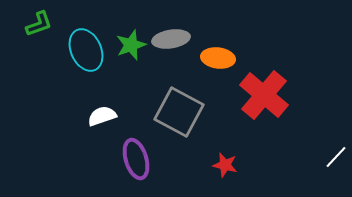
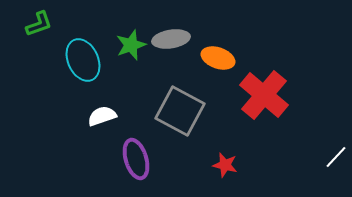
cyan ellipse: moved 3 px left, 10 px down
orange ellipse: rotated 12 degrees clockwise
gray square: moved 1 px right, 1 px up
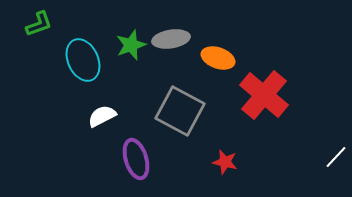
white semicircle: rotated 8 degrees counterclockwise
red star: moved 3 px up
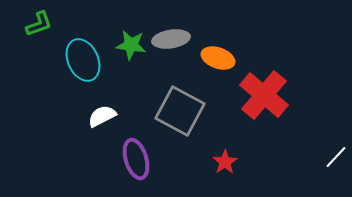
green star: rotated 28 degrees clockwise
red star: rotated 25 degrees clockwise
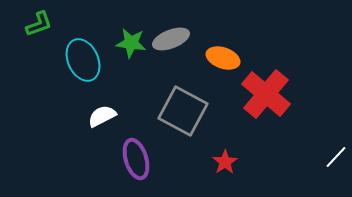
gray ellipse: rotated 12 degrees counterclockwise
green star: moved 2 px up
orange ellipse: moved 5 px right
red cross: moved 2 px right, 1 px up
gray square: moved 3 px right
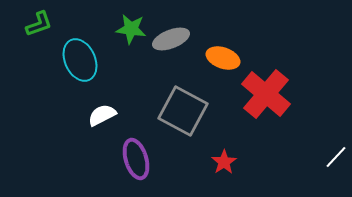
green star: moved 14 px up
cyan ellipse: moved 3 px left
white semicircle: moved 1 px up
red star: moved 1 px left
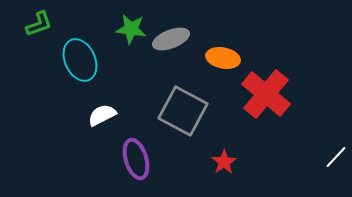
orange ellipse: rotated 8 degrees counterclockwise
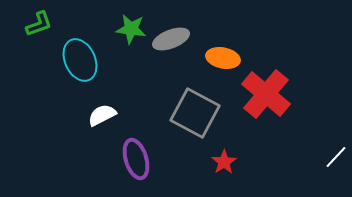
gray square: moved 12 px right, 2 px down
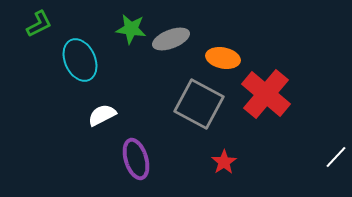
green L-shape: rotated 8 degrees counterclockwise
gray square: moved 4 px right, 9 px up
